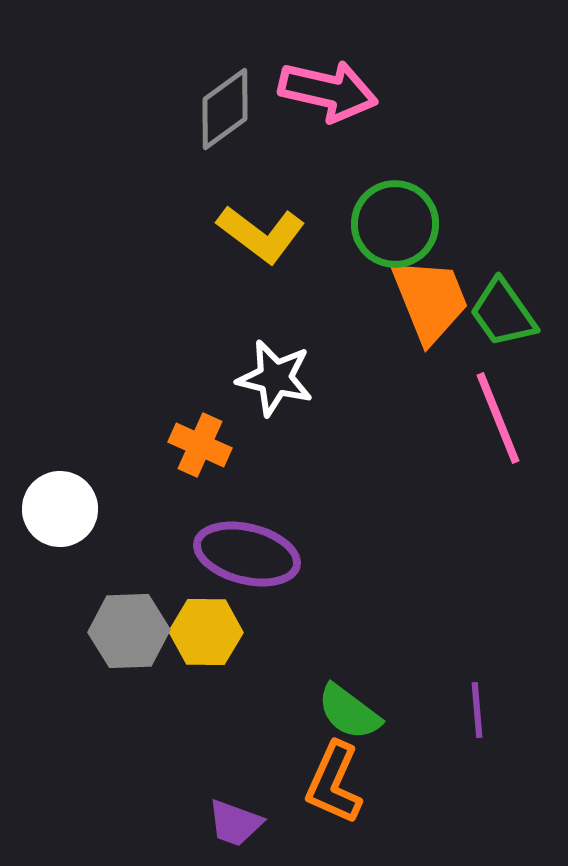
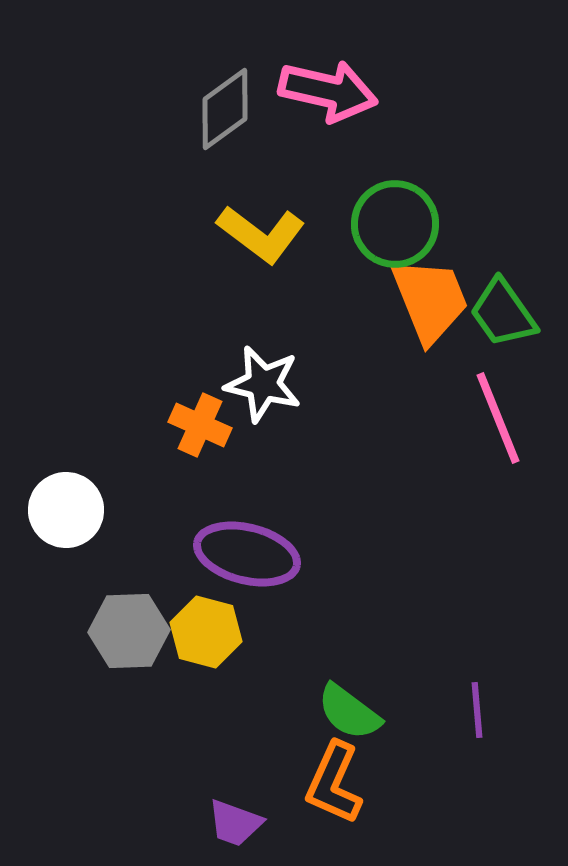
white star: moved 12 px left, 6 px down
orange cross: moved 20 px up
white circle: moved 6 px right, 1 px down
yellow hexagon: rotated 14 degrees clockwise
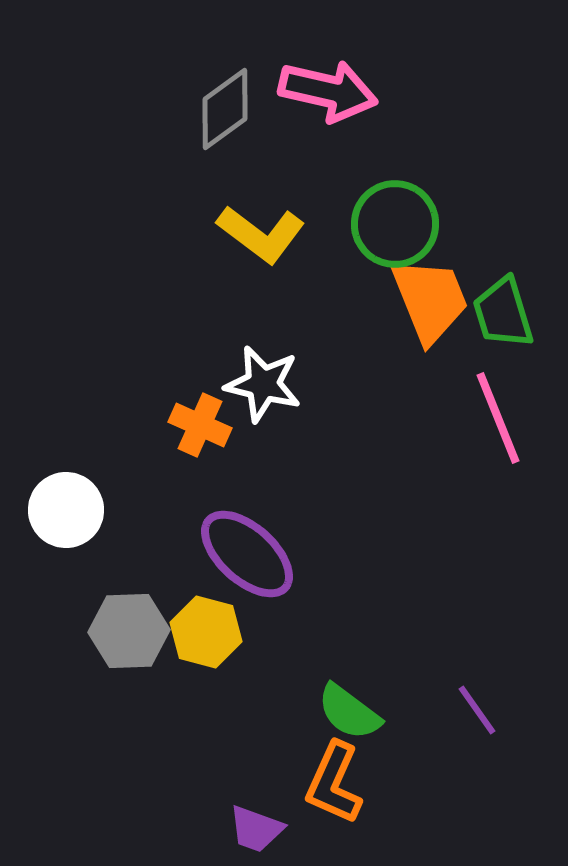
green trapezoid: rotated 18 degrees clockwise
purple ellipse: rotated 28 degrees clockwise
purple line: rotated 30 degrees counterclockwise
purple trapezoid: moved 21 px right, 6 px down
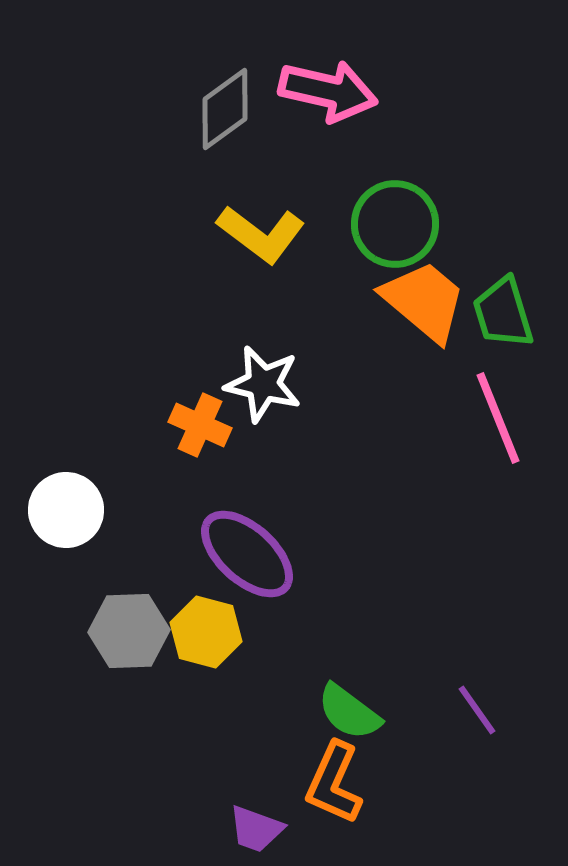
orange trapezoid: moved 6 px left, 1 px down; rotated 28 degrees counterclockwise
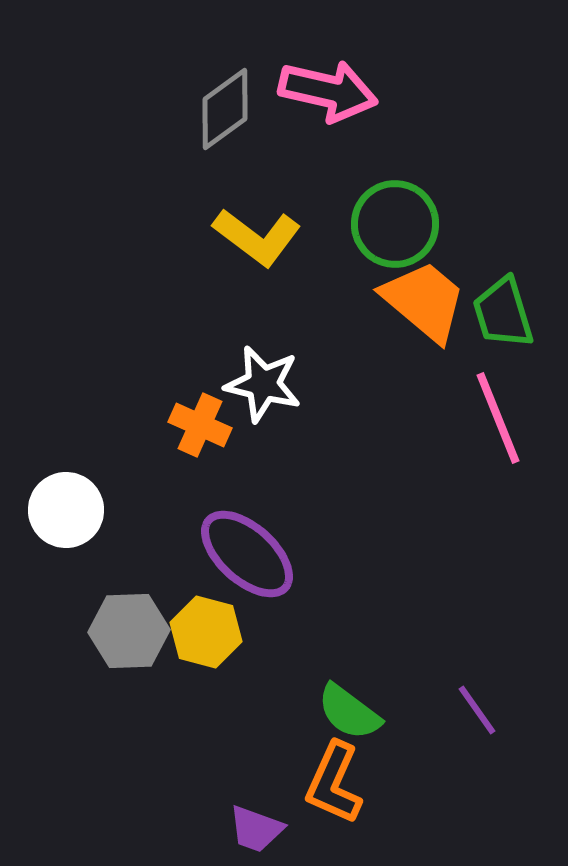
yellow L-shape: moved 4 px left, 3 px down
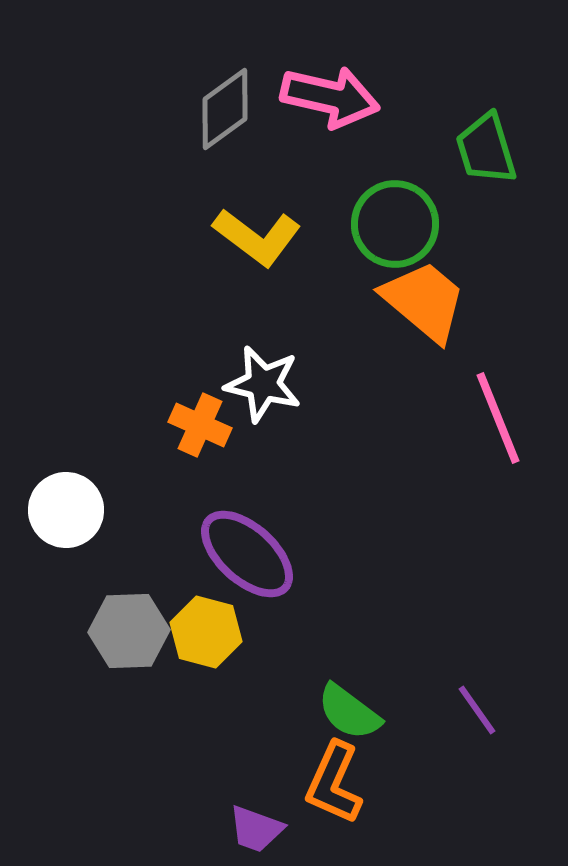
pink arrow: moved 2 px right, 6 px down
green trapezoid: moved 17 px left, 164 px up
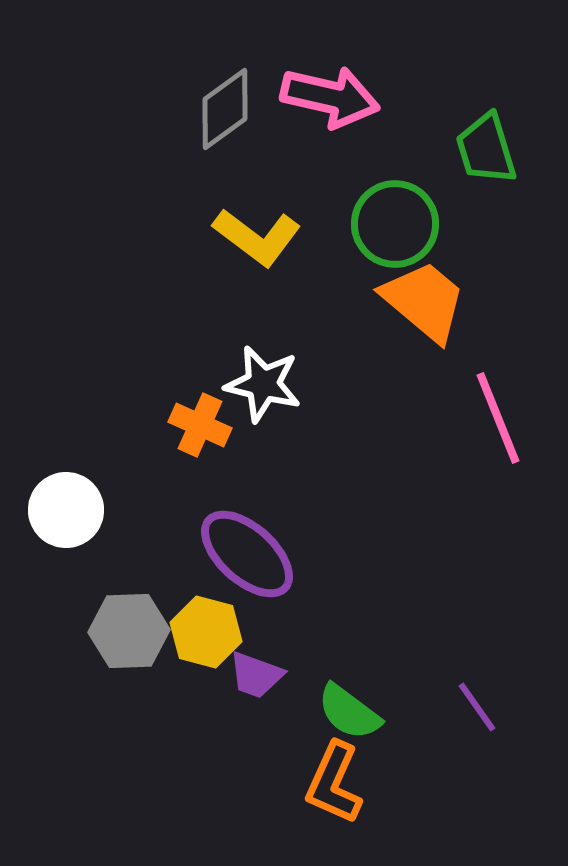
purple line: moved 3 px up
purple trapezoid: moved 154 px up
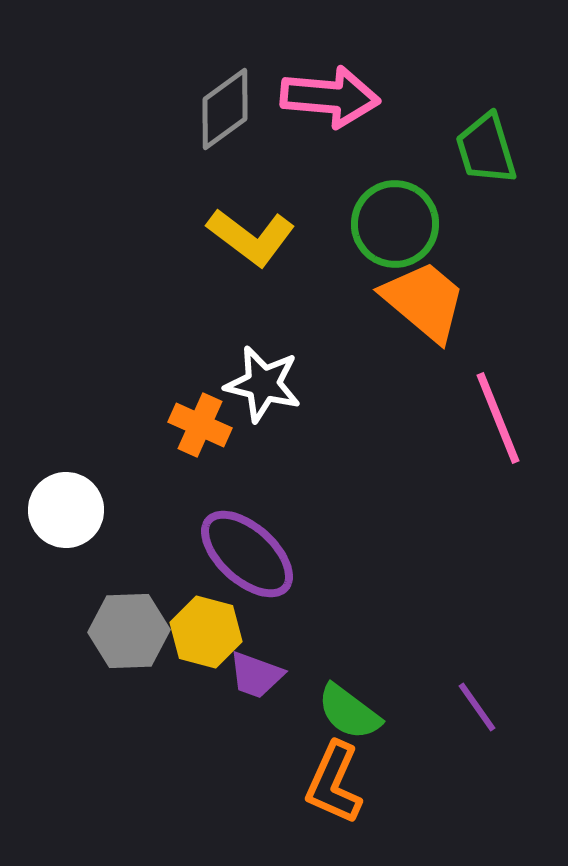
pink arrow: rotated 8 degrees counterclockwise
yellow L-shape: moved 6 px left
